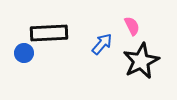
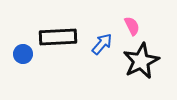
black rectangle: moved 9 px right, 4 px down
blue circle: moved 1 px left, 1 px down
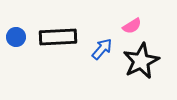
pink semicircle: rotated 84 degrees clockwise
blue arrow: moved 5 px down
blue circle: moved 7 px left, 17 px up
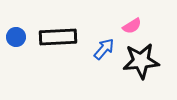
blue arrow: moved 2 px right
black star: rotated 21 degrees clockwise
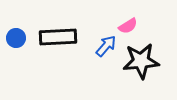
pink semicircle: moved 4 px left
blue circle: moved 1 px down
blue arrow: moved 2 px right, 3 px up
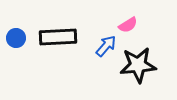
pink semicircle: moved 1 px up
black star: moved 3 px left, 4 px down
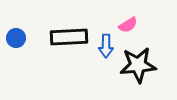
black rectangle: moved 11 px right
blue arrow: rotated 140 degrees clockwise
